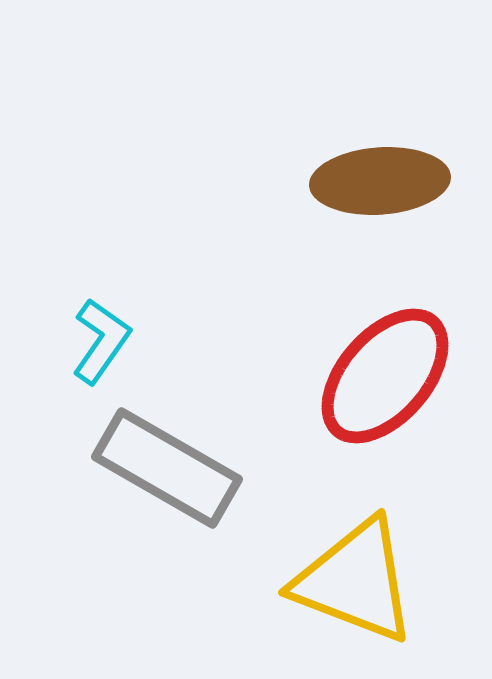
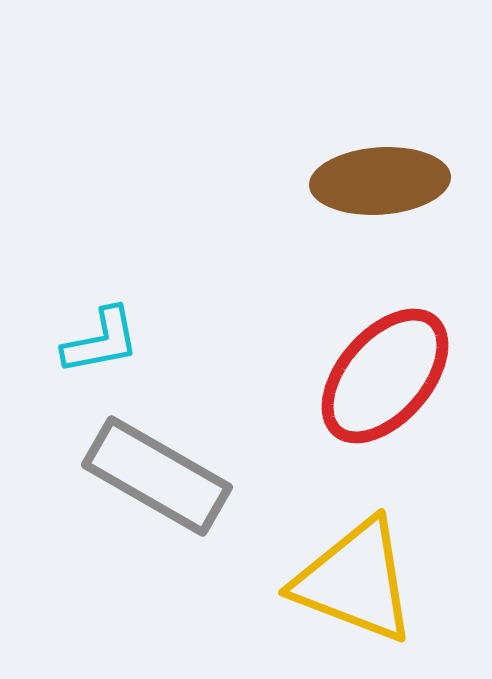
cyan L-shape: rotated 44 degrees clockwise
gray rectangle: moved 10 px left, 8 px down
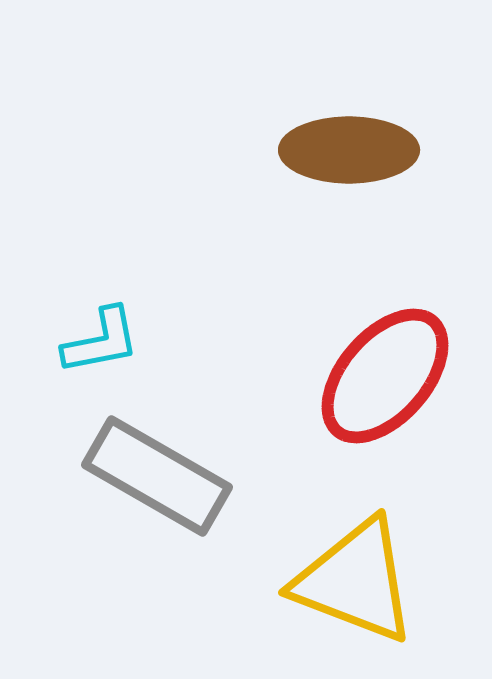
brown ellipse: moved 31 px left, 31 px up; rotated 4 degrees clockwise
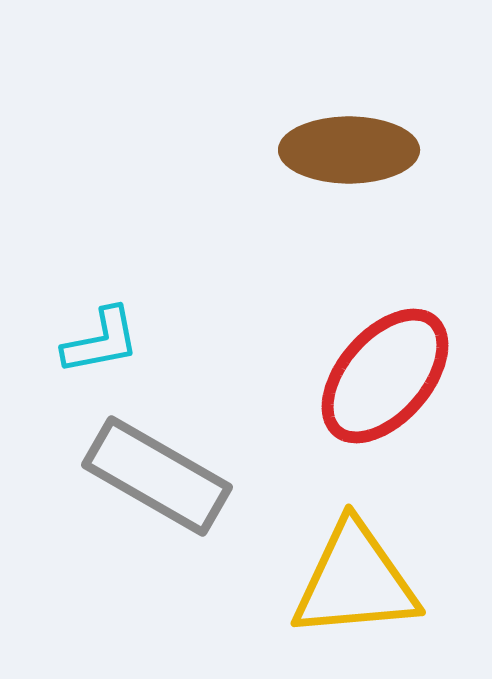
yellow triangle: rotated 26 degrees counterclockwise
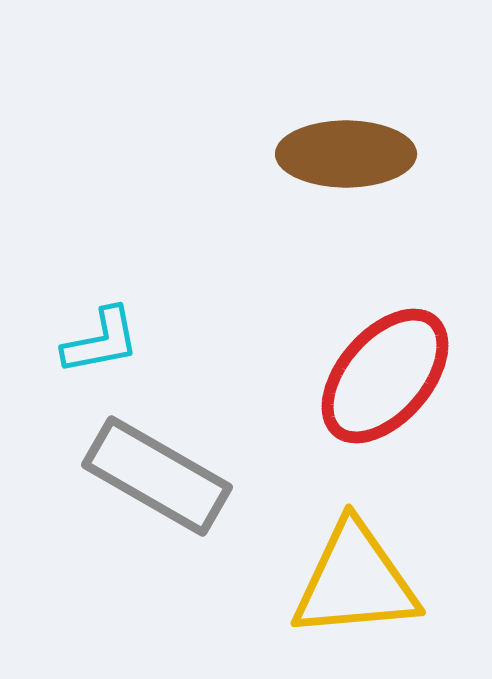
brown ellipse: moved 3 px left, 4 px down
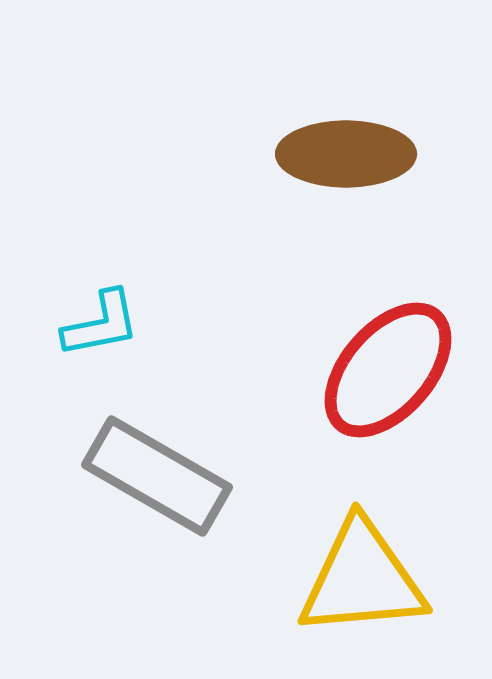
cyan L-shape: moved 17 px up
red ellipse: moved 3 px right, 6 px up
yellow triangle: moved 7 px right, 2 px up
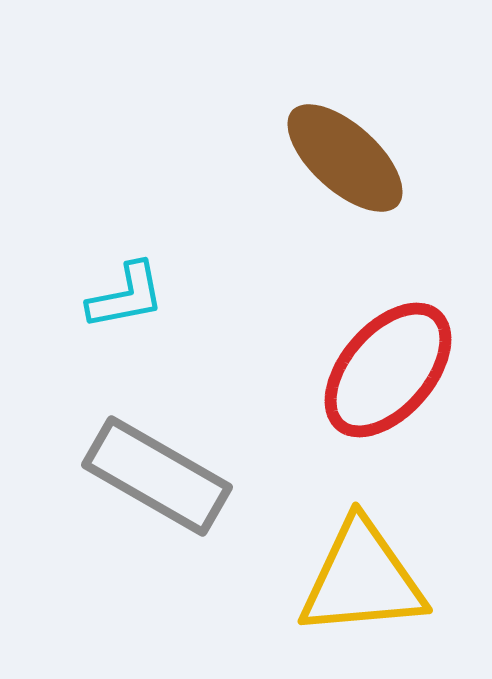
brown ellipse: moved 1 px left, 4 px down; rotated 42 degrees clockwise
cyan L-shape: moved 25 px right, 28 px up
